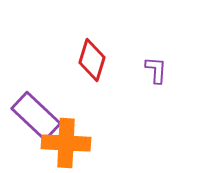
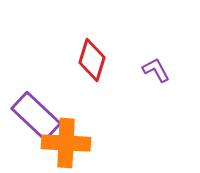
purple L-shape: rotated 32 degrees counterclockwise
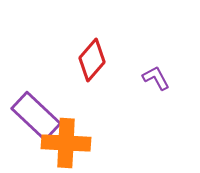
red diamond: rotated 24 degrees clockwise
purple L-shape: moved 8 px down
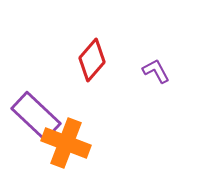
purple L-shape: moved 7 px up
orange cross: rotated 18 degrees clockwise
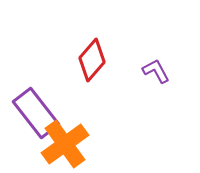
purple rectangle: moved 3 px up; rotated 9 degrees clockwise
orange cross: moved 1 px left, 1 px down; rotated 33 degrees clockwise
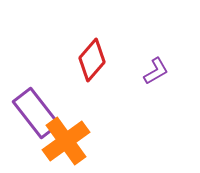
purple L-shape: rotated 88 degrees clockwise
orange cross: moved 1 px right, 3 px up
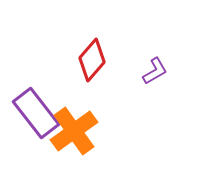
purple L-shape: moved 1 px left
orange cross: moved 8 px right, 10 px up
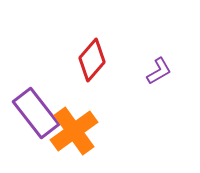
purple L-shape: moved 4 px right
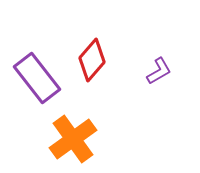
purple rectangle: moved 1 px right, 35 px up
orange cross: moved 1 px left, 8 px down
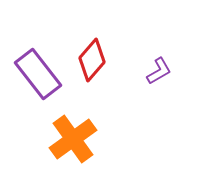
purple rectangle: moved 1 px right, 4 px up
